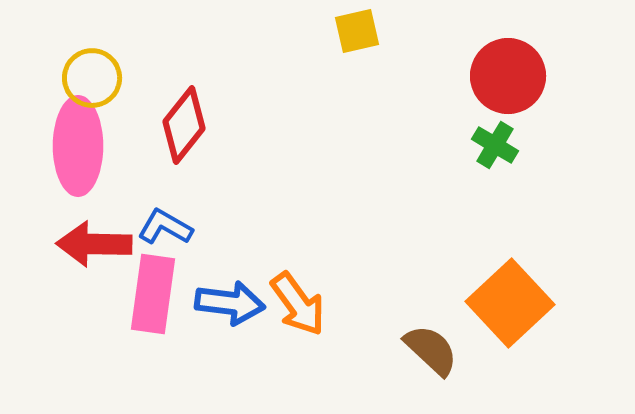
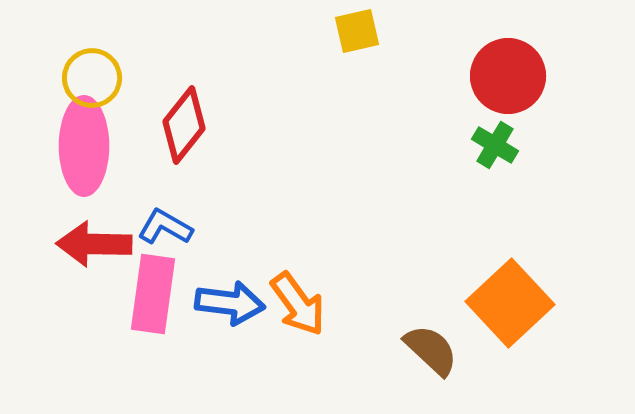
pink ellipse: moved 6 px right
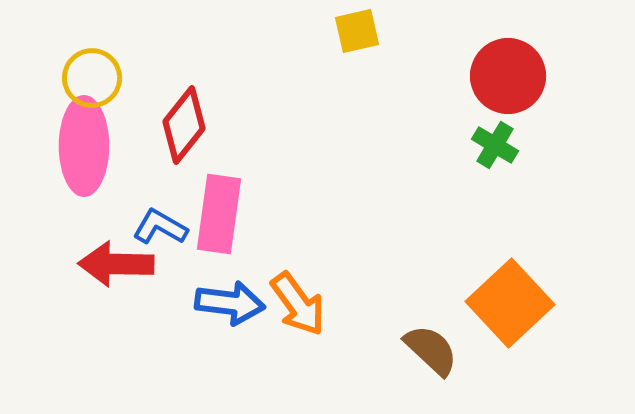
blue L-shape: moved 5 px left
red arrow: moved 22 px right, 20 px down
pink rectangle: moved 66 px right, 80 px up
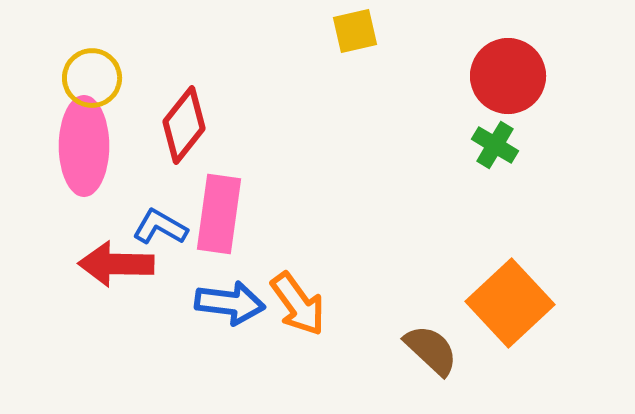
yellow square: moved 2 px left
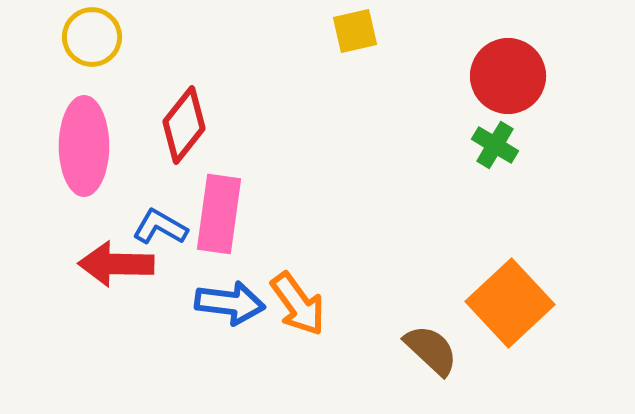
yellow circle: moved 41 px up
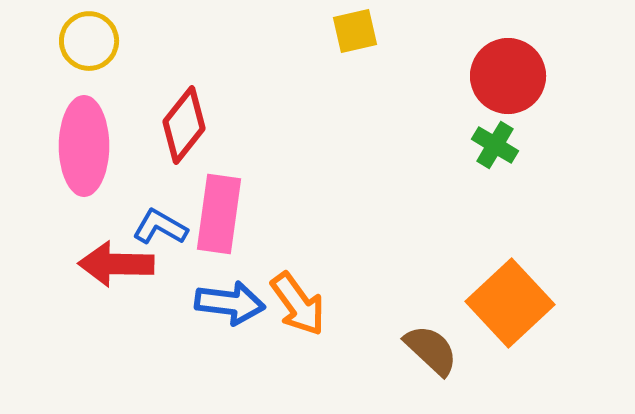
yellow circle: moved 3 px left, 4 px down
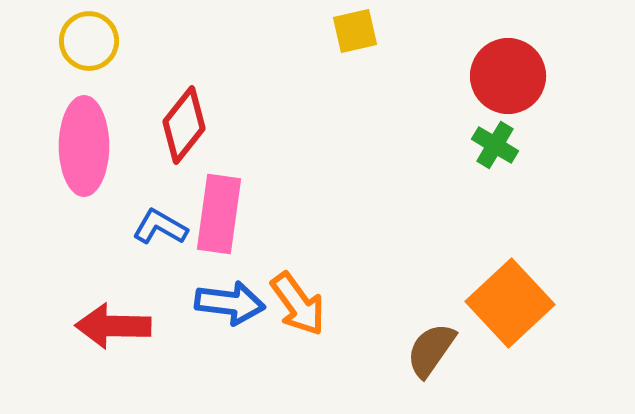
red arrow: moved 3 px left, 62 px down
brown semicircle: rotated 98 degrees counterclockwise
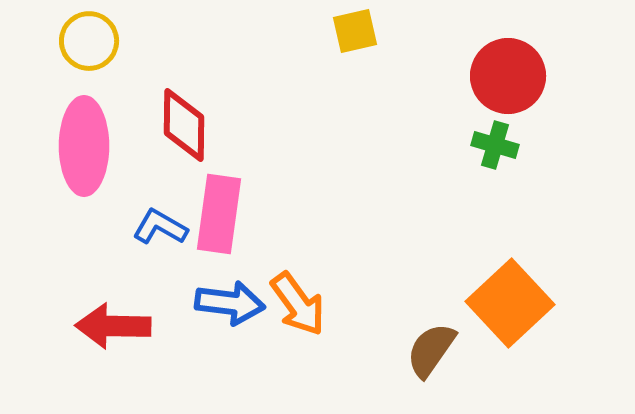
red diamond: rotated 38 degrees counterclockwise
green cross: rotated 15 degrees counterclockwise
